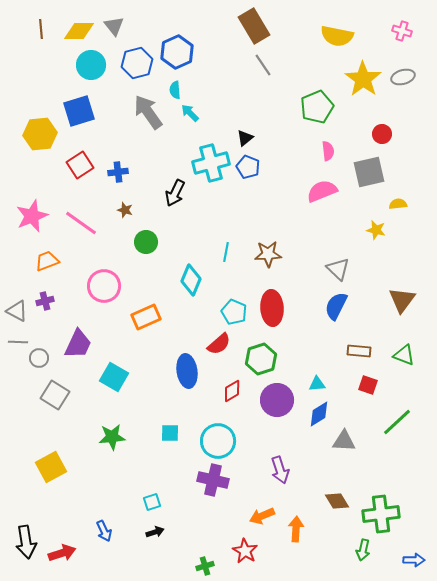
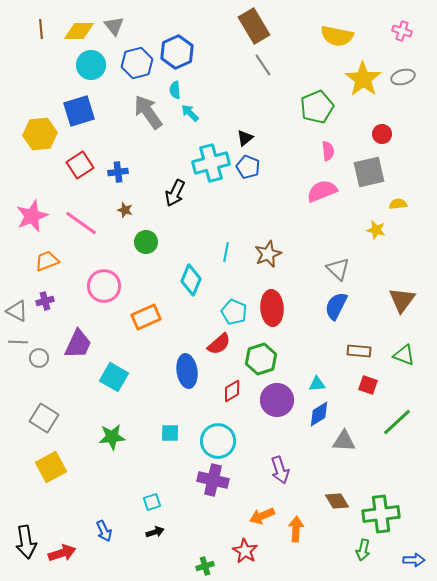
brown star at (268, 254): rotated 20 degrees counterclockwise
gray square at (55, 395): moved 11 px left, 23 px down
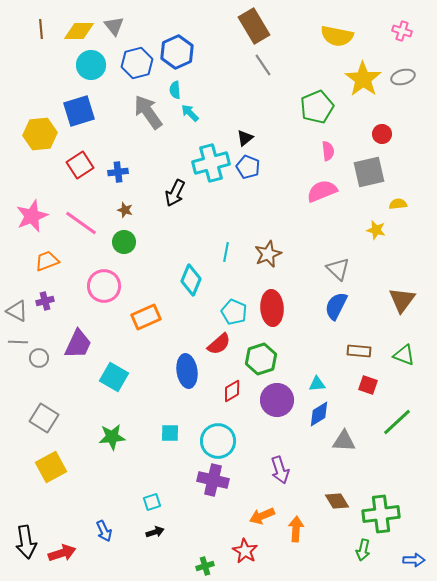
green circle at (146, 242): moved 22 px left
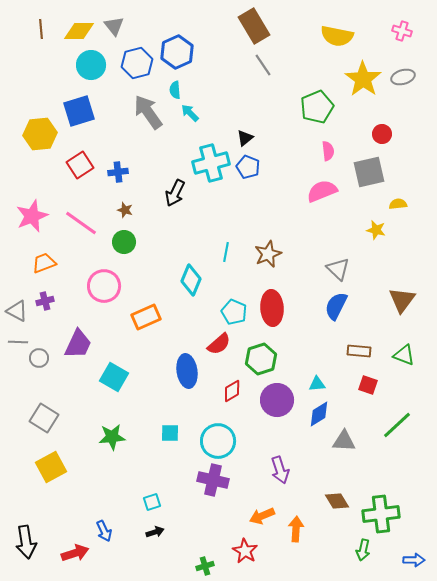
orange trapezoid at (47, 261): moved 3 px left, 2 px down
green line at (397, 422): moved 3 px down
red arrow at (62, 553): moved 13 px right
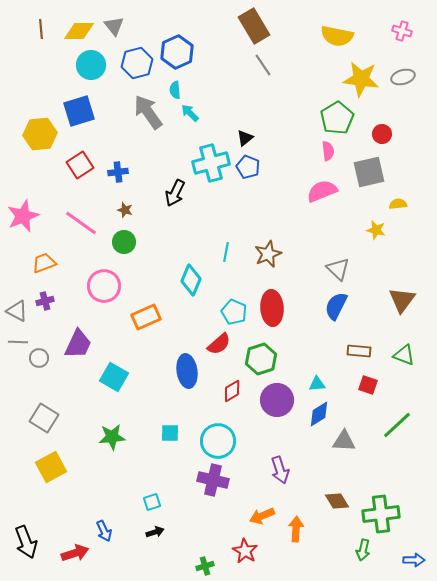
yellow star at (363, 79): moved 2 px left; rotated 27 degrees counterclockwise
green pentagon at (317, 107): moved 20 px right, 11 px down; rotated 8 degrees counterclockwise
pink star at (32, 216): moved 9 px left
black arrow at (26, 542): rotated 12 degrees counterclockwise
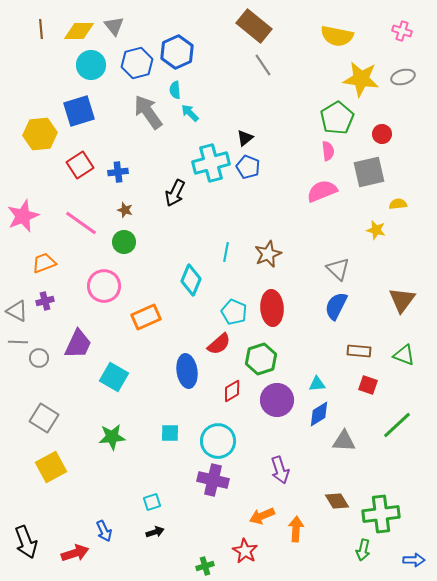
brown rectangle at (254, 26): rotated 20 degrees counterclockwise
